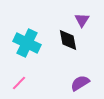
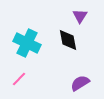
purple triangle: moved 2 px left, 4 px up
pink line: moved 4 px up
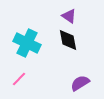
purple triangle: moved 11 px left; rotated 28 degrees counterclockwise
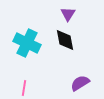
purple triangle: moved 1 px left, 2 px up; rotated 28 degrees clockwise
black diamond: moved 3 px left
pink line: moved 5 px right, 9 px down; rotated 35 degrees counterclockwise
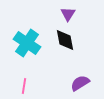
cyan cross: rotated 8 degrees clockwise
pink line: moved 2 px up
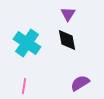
black diamond: moved 2 px right
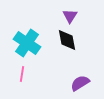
purple triangle: moved 2 px right, 2 px down
pink line: moved 2 px left, 12 px up
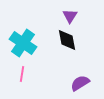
cyan cross: moved 4 px left
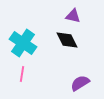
purple triangle: moved 3 px right; rotated 49 degrees counterclockwise
black diamond: rotated 15 degrees counterclockwise
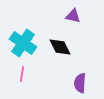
black diamond: moved 7 px left, 7 px down
purple semicircle: rotated 54 degrees counterclockwise
